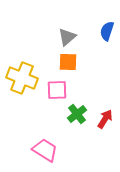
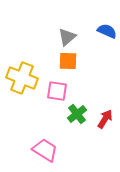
blue semicircle: rotated 96 degrees clockwise
orange square: moved 1 px up
pink square: moved 1 px down; rotated 10 degrees clockwise
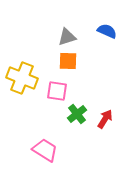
gray triangle: rotated 24 degrees clockwise
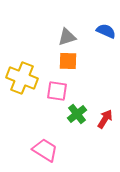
blue semicircle: moved 1 px left
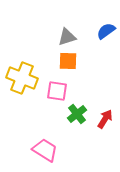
blue semicircle: rotated 60 degrees counterclockwise
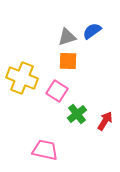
blue semicircle: moved 14 px left
pink square: rotated 25 degrees clockwise
red arrow: moved 2 px down
pink trapezoid: rotated 20 degrees counterclockwise
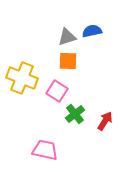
blue semicircle: rotated 24 degrees clockwise
green cross: moved 2 px left
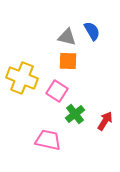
blue semicircle: rotated 72 degrees clockwise
gray triangle: rotated 30 degrees clockwise
pink trapezoid: moved 3 px right, 10 px up
